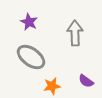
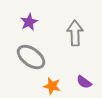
purple star: rotated 18 degrees clockwise
purple semicircle: moved 2 px left, 1 px down
orange star: rotated 24 degrees clockwise
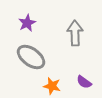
purple star: moved 2 px left, 1 px down
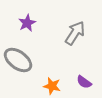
gray arrow: rotated 35 degrees clockwise
gray ellipse: moved 13 px left, 3 px down
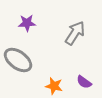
purple star: rotated 24 degrees clockwise
orange star: moved 2 px right
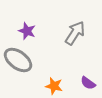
purple star: moved 8 px down; rotated 24 degrees clockwise
purple semicircle: moved 4 px right, 1 px down
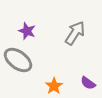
orange star: rotated 24 degrees clockwise
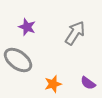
purple star: moved 4 px up
orange star: moved 1 px left, 2 px up; rotated 18 degrees clockwise
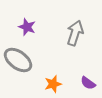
gray arrow: rotated 15 degrees counterclockwise
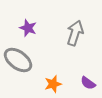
purple star: moved 1 px right, 1 px down
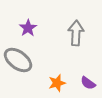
purple star: rotated 18 degrees clockwise
gray arrow: moved 1 px right; rotated 15 degrees counterclockwise
orange star: moved 4 px right, 1 px up
